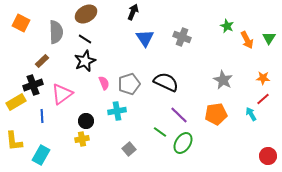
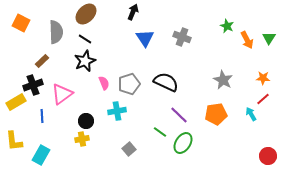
brown ellipse: rotated 15 degrees counterclockwise
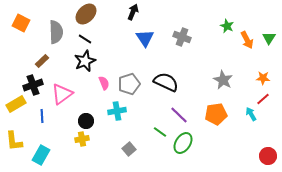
yellow rectangle: moved 2 px down
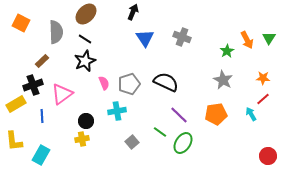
green star: moved 25 px down; rotated 16 degrees clockwise
gray square: moved 3 px right, 7 px up
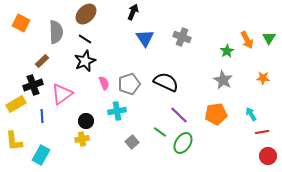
red line: moved 1 px left, 33 px down; rotated 32 degrees clockwise
